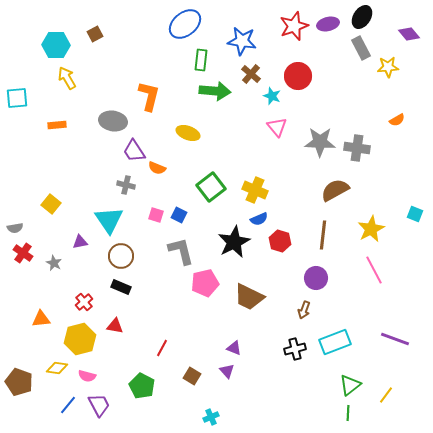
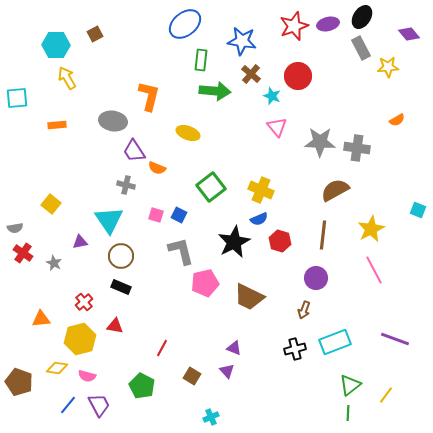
yellow cross at (255, 190): moved 6 px right
cyan square at (415, 214): moved 3 px right, 4 px up
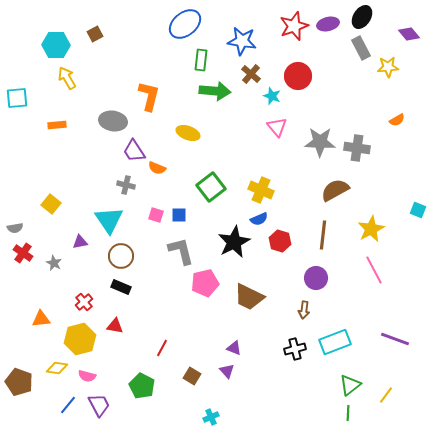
blue square at (179, 215): rotated 28 degrees counterclockwise
brown arrow at (304, 310): rotated 12 degrees counterclockwise
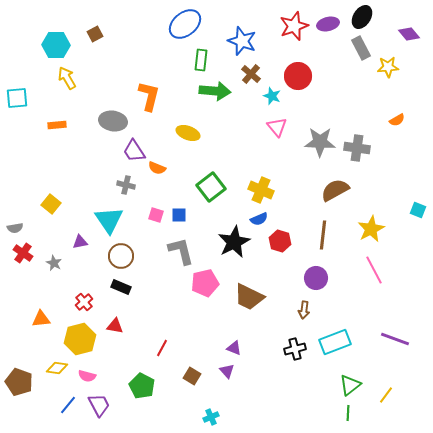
blue star at (242, 41): rotated 12 degrees clockwise
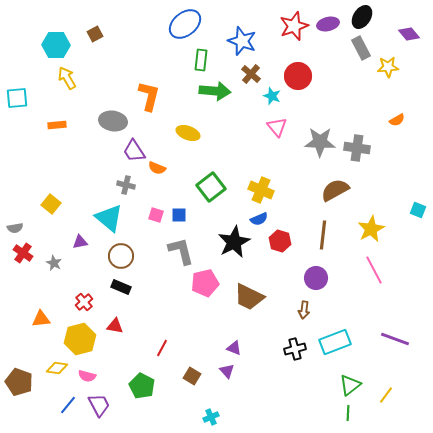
cyan triangle at (109, 220): moved 2 px up; rotated 16 degrees counterclockwise
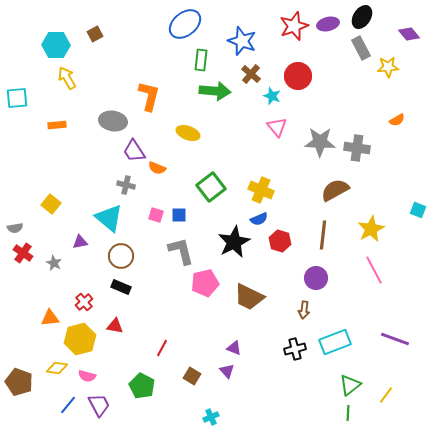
orange triangle at (41, 319): moved 9 px right, 1 px up
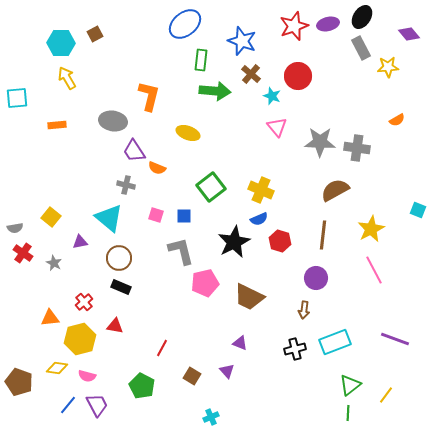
cyan hexagon at (56, 45): moved 5 px right, 2 px up
yellow square at (51, 204): moved 13 px down
blue square at (179, 215): moved 5 px right, 1 px down
brown circle at (121, 256): moved 2 px left, 2 px down
purple triangle at (234, 348): moved 6 px right, 5 px up
purple trapezoid at (99, 405): moved 2 px left
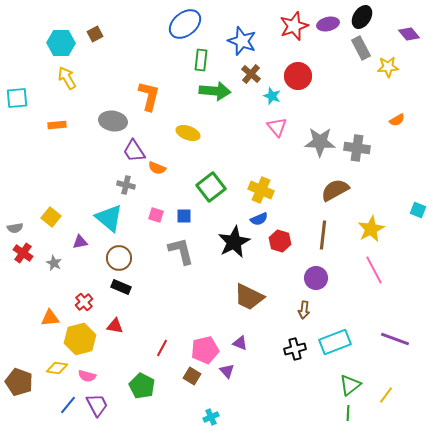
pink pentagon at (205, 283): moved 67 px down
